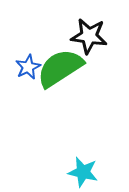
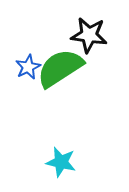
black star: moved 1 px up
cyan star: moved 22 px left, 10 px up
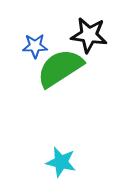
blue star: moved 7 px right, 21 px up; rotated 25 degrees clockwise
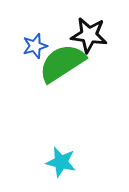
blue star: rotated 15 degrees counterclockwise
green semicircle: moved 2 px right, 5 px up
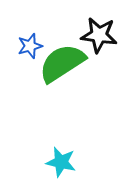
black star: moved 10 px right
blue star: moved 5 px left
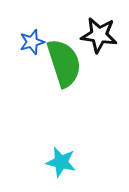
blue star: moved 2 px right, 4 px up
green semicircle: moved 2 px right; rotated 105 degrees clockwise
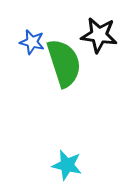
blue star: rotated 30 degrees clockwise
cyan star: moved 6 px right, 3 px down
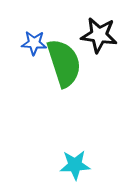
blue star: moved 2 px right, 1 px down; rotated 10 degrees counterclockwise
cyan star: moved 8 px right; rotated 16 degrees counterclockwise
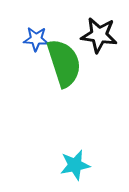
blue star: moved 2 px right, 4 px up
cyan star: rotated 8 degrees counterclockwise
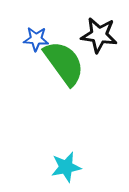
green semicircle: rotated 18 degrees counterclockwise
cyan star: moved 9 px left, 2 px down
